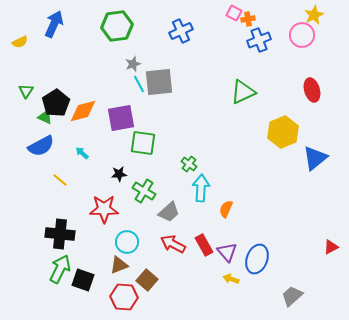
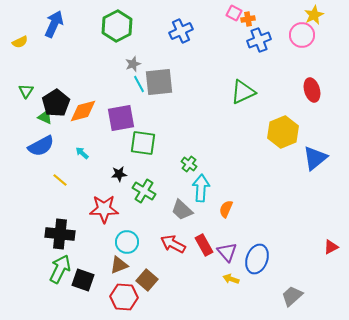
green hexagon at (117, 26): rotated 20 degrees counterclockwise
gray trapezoid at (169, 212): moved 13 px right, 2 px up; rotated 85 degrees clockwise
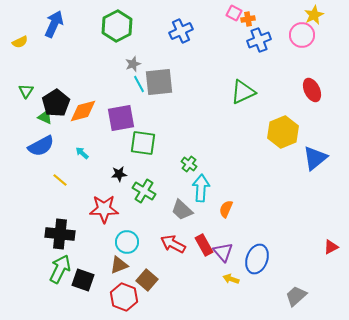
red ellipse at (312, 90): rotated 10 degrees counterclockwise
purple triangle at (227, 252): moved 4 px left
gray trapezoid at (292, 296): moved 4 px right
red hexagon at (124, 297): rotated 16 degrees clockwise
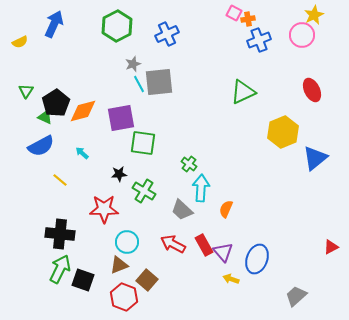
blue cross at (181, 31): moved 14 px left, 3 px down
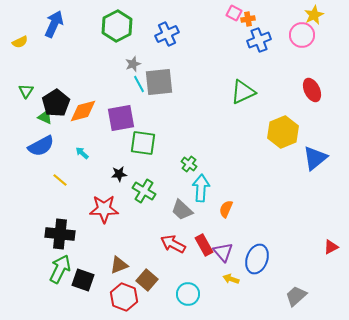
cyan circle at (127, 242): moved 61 px right, 52 px down
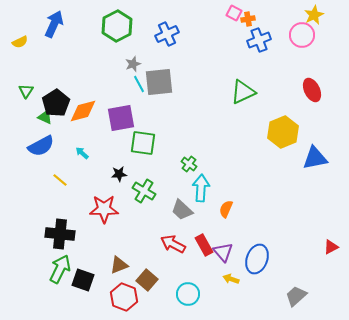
blue triangle at (315, 158): rotated 28 degrees clockwise
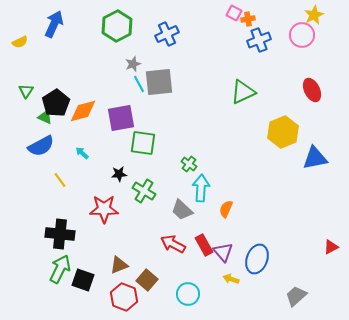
yellow line at (60, 180): rotated 14 degrees clockwise
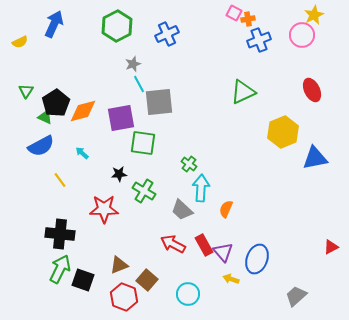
gray square at (159, 82): moved 20 px down
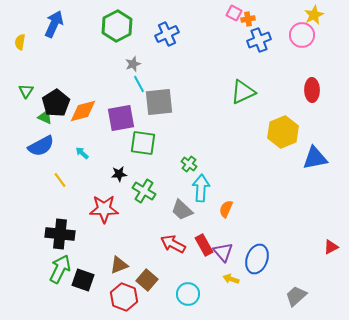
yellow semicircle at (20, 42): rotated 126 degrees clockwise
red ellipse at (312, 90): rotated 25 degrees clockwise
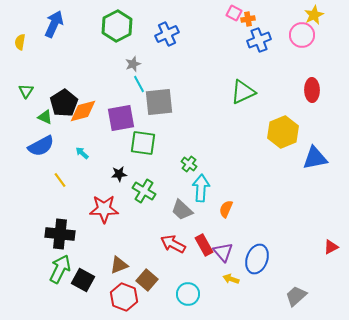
black pentagon at (56, 103): moved 8 px right
black square at (83, 280): rotated 10 degrees clockwise
